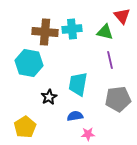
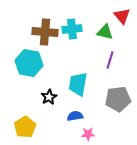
purple line: rotated 30 degrees clockwise
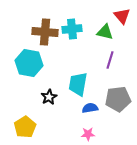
blue semicircle: moved 15 px right, 8 px up
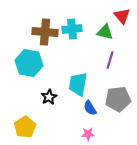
blue semicircle: rotated 112 degrees counterclockwise
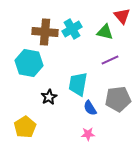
cyan cross: rotated 24 degrees counterclockwise
purple line: rotated 48 degrees clockwise
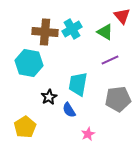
green triangle: rotated 18 degrees clockwise
blue semicircle: moved 21 px left, 2 px down
pink star: rotated 24 degrees counterclockwise
